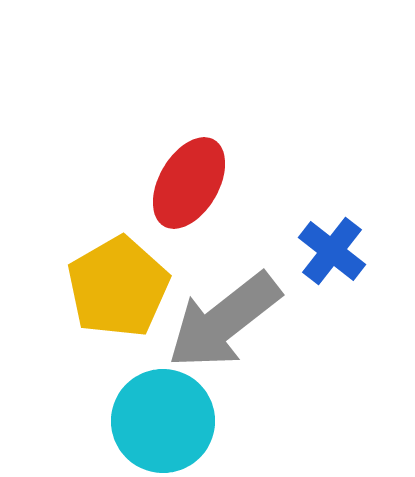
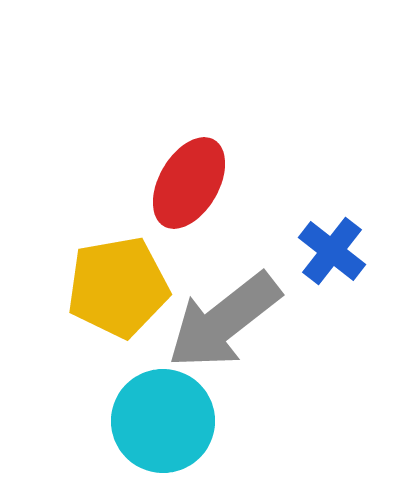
yellow pentagon: rotated 20 degrees clockwise
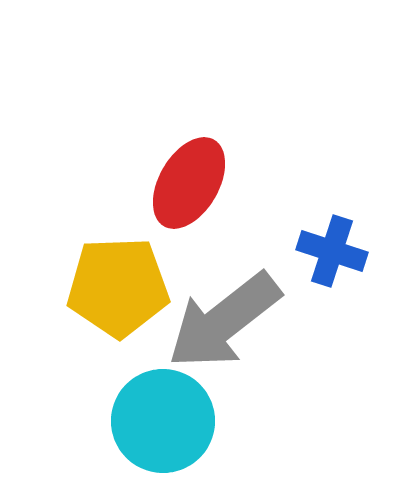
blue cross: rotated 20 degrees counterclockwise
yellow pentagon: rotated 8 degrees clockwise
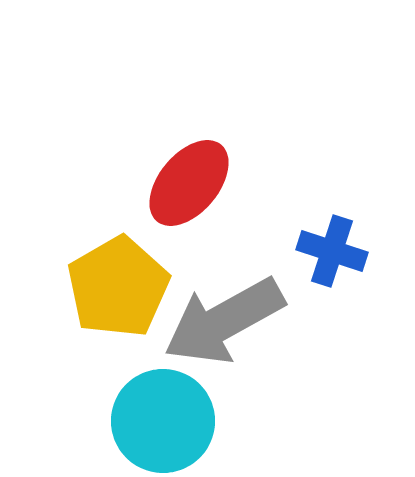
red ellipse: rotated 10 degrees clockwise
yellow pentagon: rotated 28 degrees counterclockwise
gray arrow: rotated 9 degrees clockwise
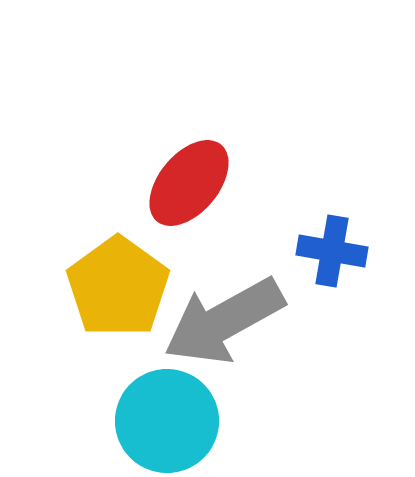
blue cross: rotated 8 degrees counterclockwise
yellow pentagon: rotated 6 degrees counterclockwise
cyan circle: moved 4 px right
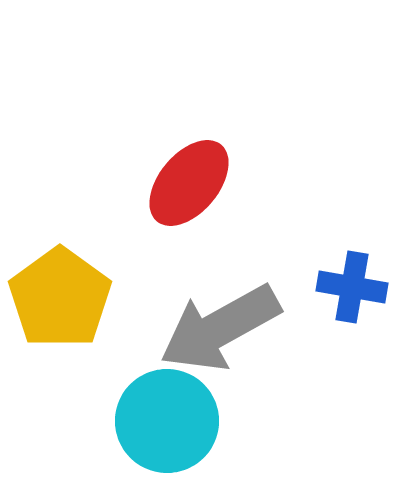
blue cross: moved 20 px right, 36 px down
yellow pentagon: moved 58 px left, 11 px down
gray arrow: moved 4 px left, 7 px down
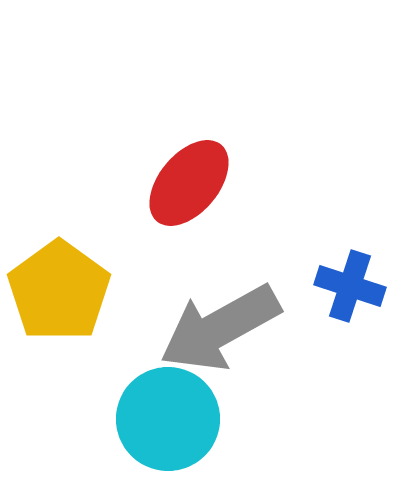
blue cross: moved 2 px left, 1 px up; rotated 8 degrees clockwise
yellow pentagon: moved 1 px left, 7 px up
cyan circle: moved 1 px right, 2 px up
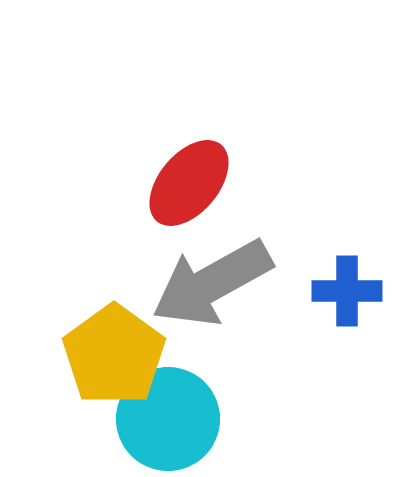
blue cross: moved 3 px left, 5 px down; rotated 18 degrees counterclockwise
yellow pentagon: moved 55 px right, 64 px down
gray arrow: moved 8 px left, 45 px up
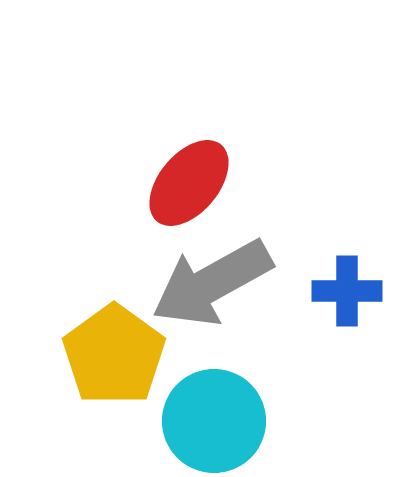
cyan circle: moved 46 px right, 2 px down
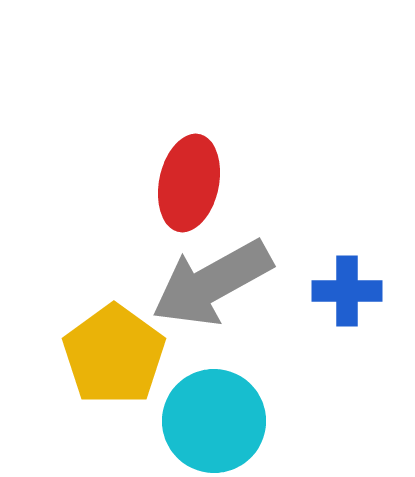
red ellipse: rotated 28 degrees counterclockwise
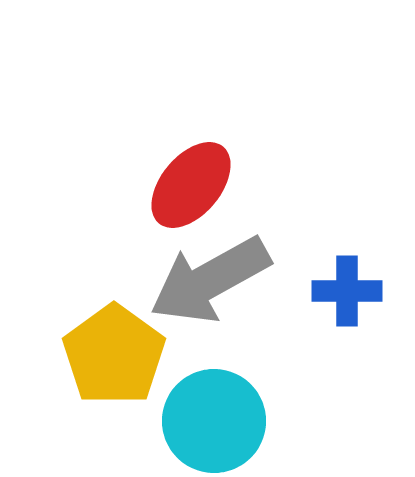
red ellipse: moved 2 px right, 2 px down; rotated 28 degrees clockwise
gray arrow: moved 2 px left, 3 px up
